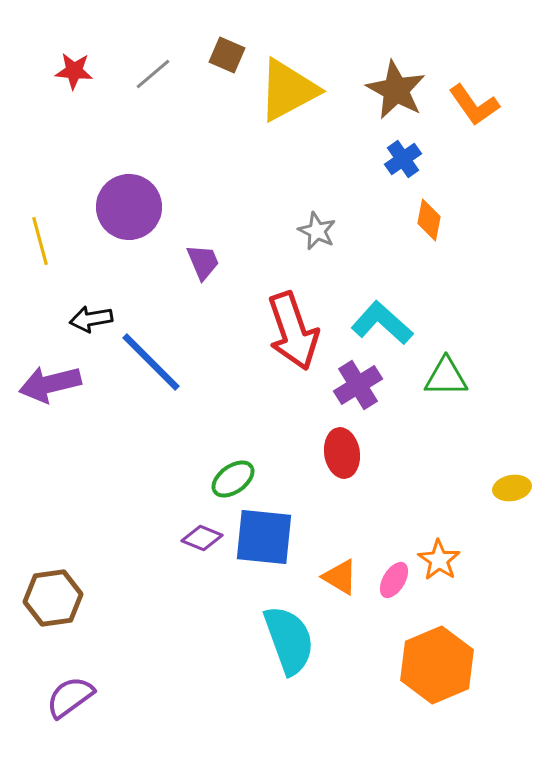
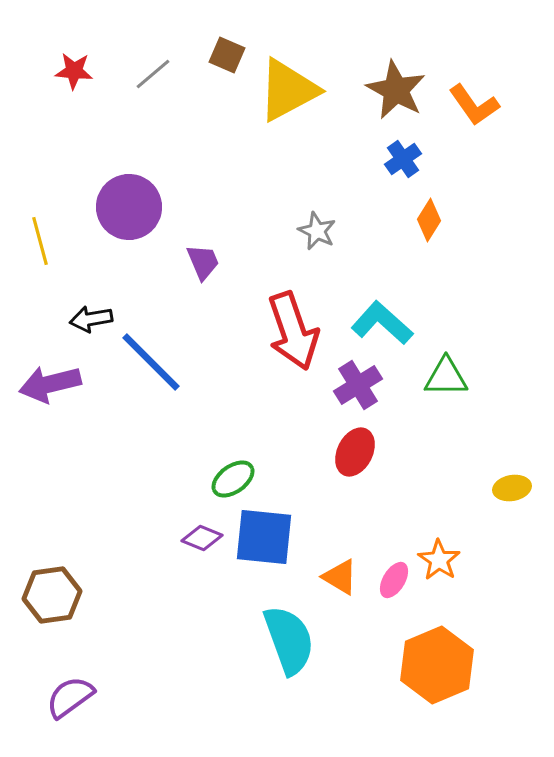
orange diamond: rotated 21 degrees clockwise
red ellipse: moved 13 px right, 1 px up; rotated 36 degrees clockwise
brown hexagon: moved 1 px left, 3 px up
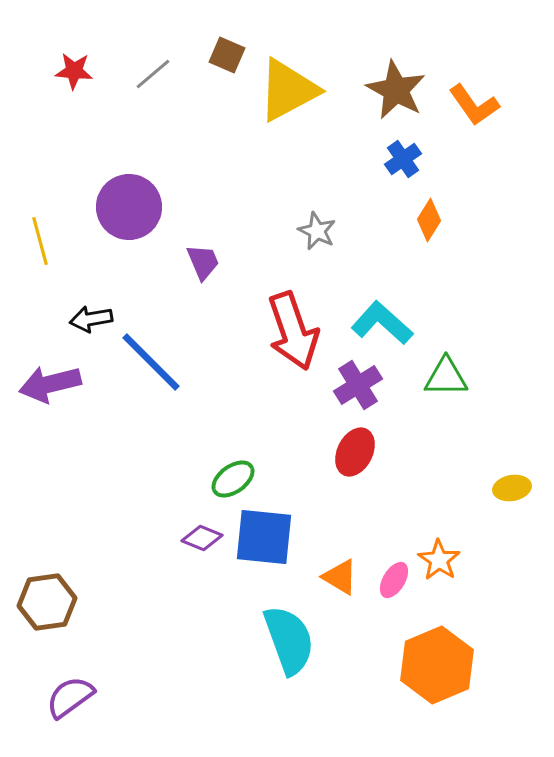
brown hexagon: moved 5 px left, 7 px down
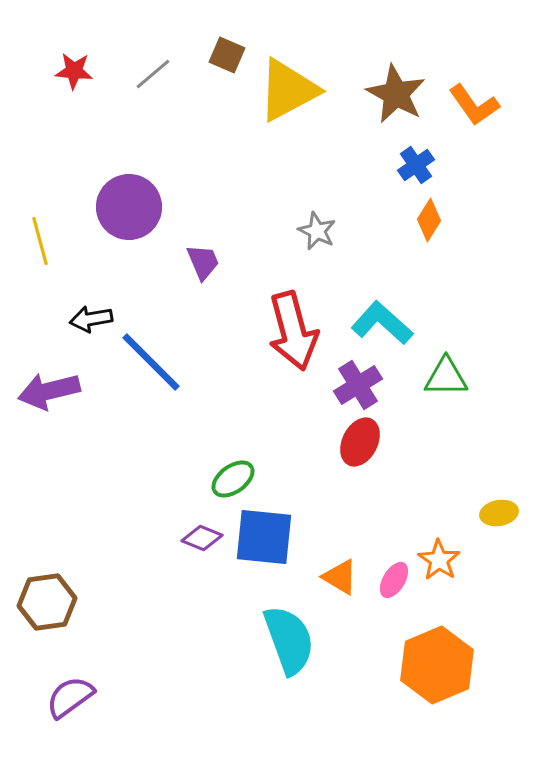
brown star: moved 4 px down
blue cross: moved 13 px right, 6 px down
red arrow: rotated 4 degrees clockwise
purple arrow: moved 1 px left, 7 px down
red ellipse: moved 5 px right, 10 px up
yellow ellipse: moved 13 px left, 25 px down
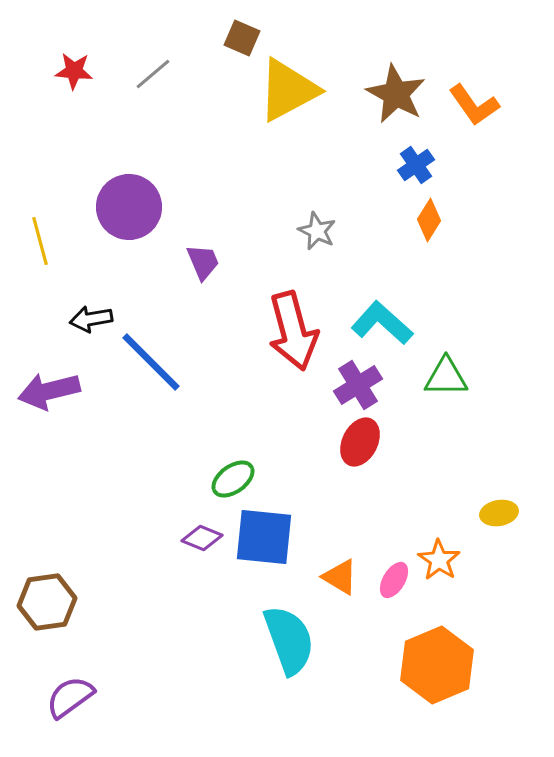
brown square: moved 15 px right, 17 px up
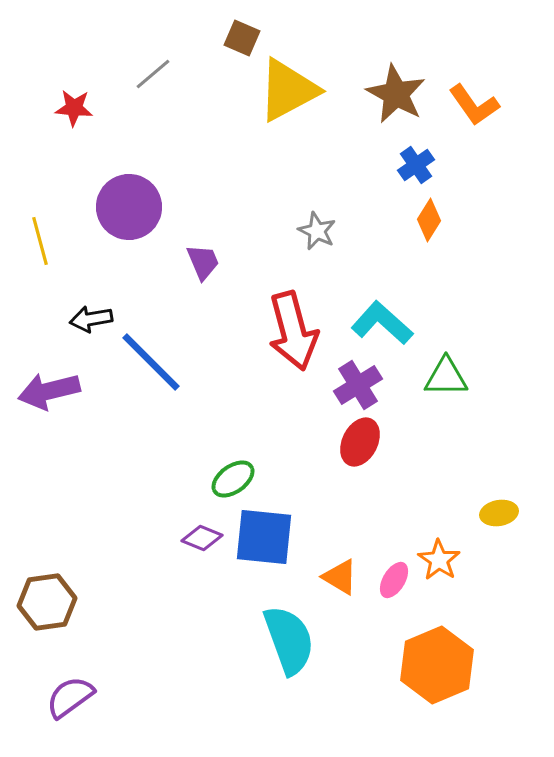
red star: moved 37 px down
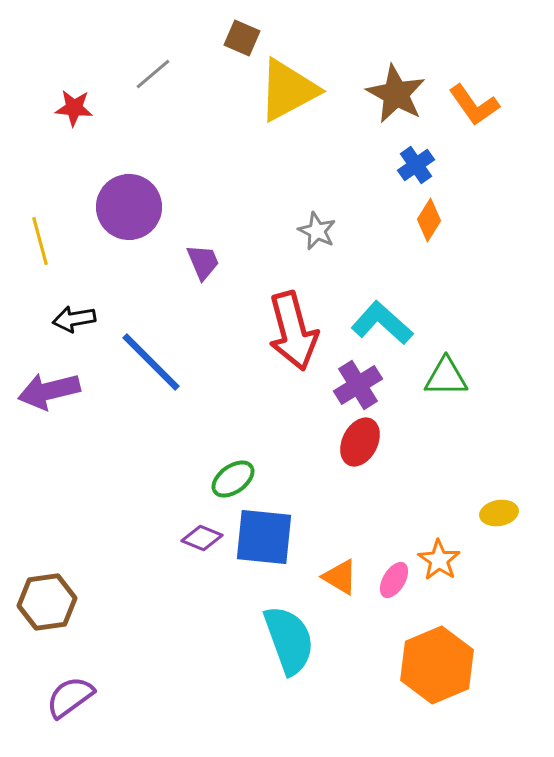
black arrow: moved 17 px left
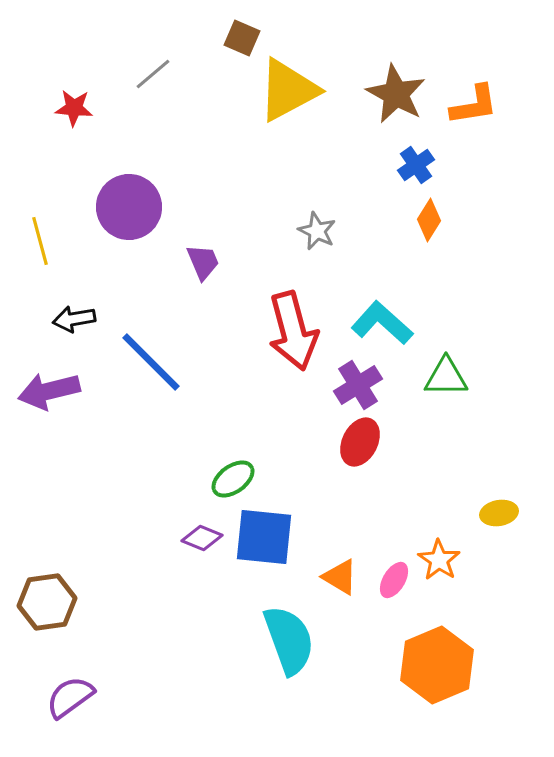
orange L-shape: rotated 64 degrees counterclockwise
